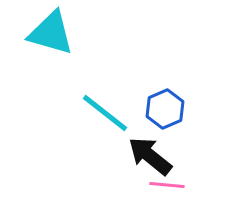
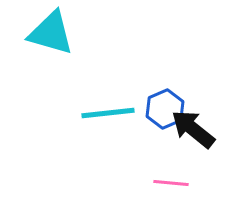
cyan line: moved 3 px right; rotated 44 degrees counterclockwise
black arrow: moved 43 px right, 27 px up
pink line: moved 4 px right, 2 px up
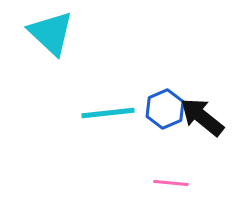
cyan triangle: rotated 27 degrees clockwise
black arrow: moved 9 px right, 12 px up
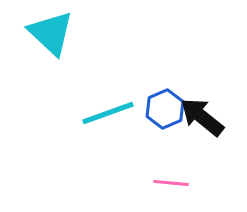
cyan line: rotated 14 degrees counterclockwise
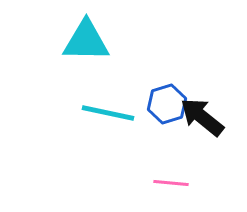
cyan triangle: moved 35 px right, 8 px down; rotated 42 degrees counterclockwise
blue hexagon: moved 2 px right, 5 px up; rotated 6 degrees clockwise
cyan line: rotated 32 degrees clockwise
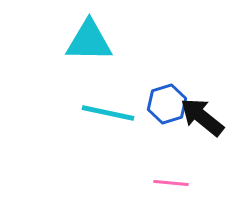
cyan triangle: moved 3 px right
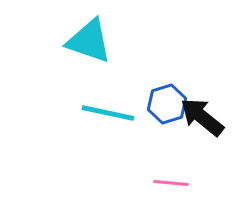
cyan triangle: rotated 18 degrees clockwise
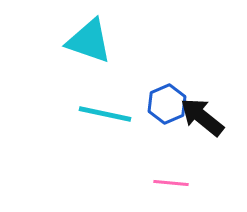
blue hexagon: rotated 6 degrees counterclockwise
cyan line: moved 3 px left, 1 px down
